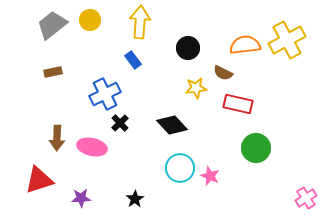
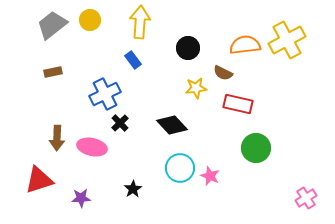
black star: moved 2 px left, 10 px up
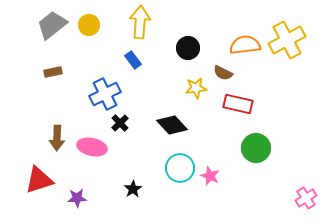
yellow circle: moved 1 px left, 5 px down
purple star: moved 4 px left
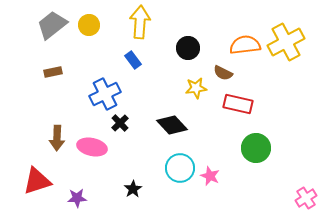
yellow cross: moved 1 px left, 2 px down
red triangle: moved 2 px left, 1 px down
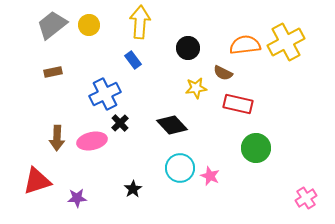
pink ellipse: moved 6 px up; rotated 24 degrees counterclockwise
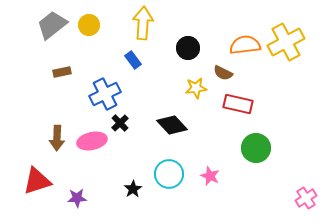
yellow arrow: moved 3 px right, 1 px down
brown rectangle: moved 9 px right
cyan circle: moved 11 px left, 6 px down
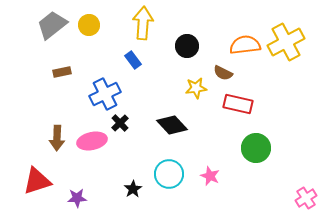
black circle: moved 1 px left, 2 px up
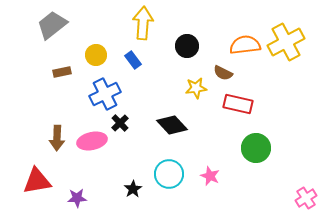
yellow circle: moved 7 px right, 30 px down
red triangle: rotated 8 degrees clockwise
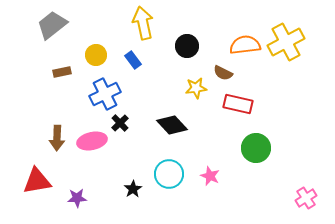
yellow arrow: rotated 16 degrees counterclockwise
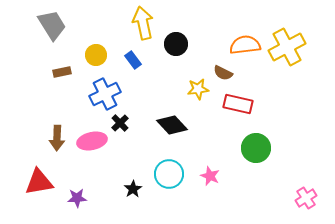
gray trapezoid: rotated 96 degrees clockwise
yellow cross: moved 1 px right, 5 px down
black circle: moved 11 px left, 2 px up
yellow star: moved 2 px right, 1 px down
red triangle: moved 2 px right, 1 px down
